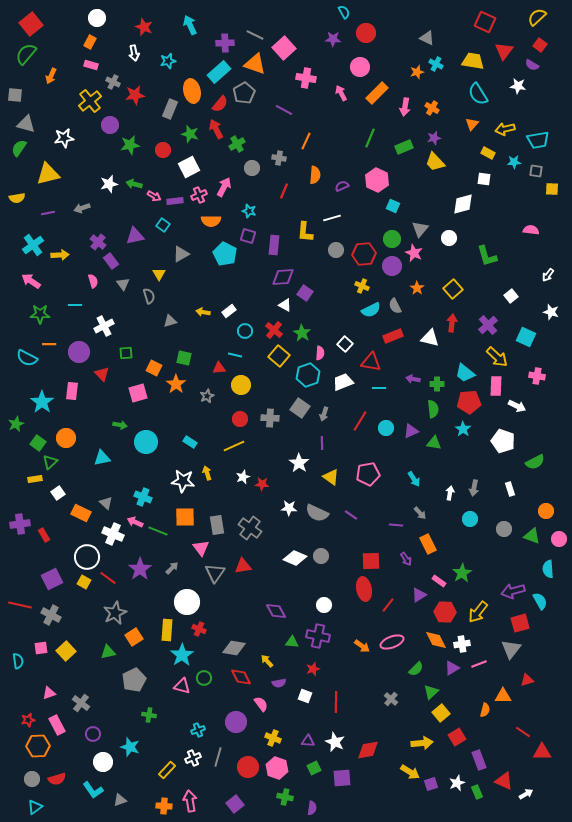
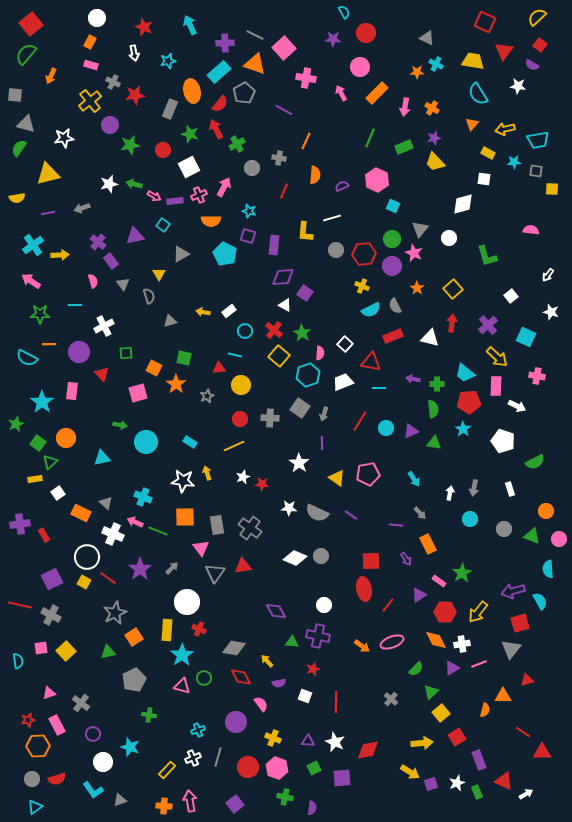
orange star at (417, 72): rotated 16 degrees clockwise
yellow triangle at (331, 477): moved 6 px right, 1 px down
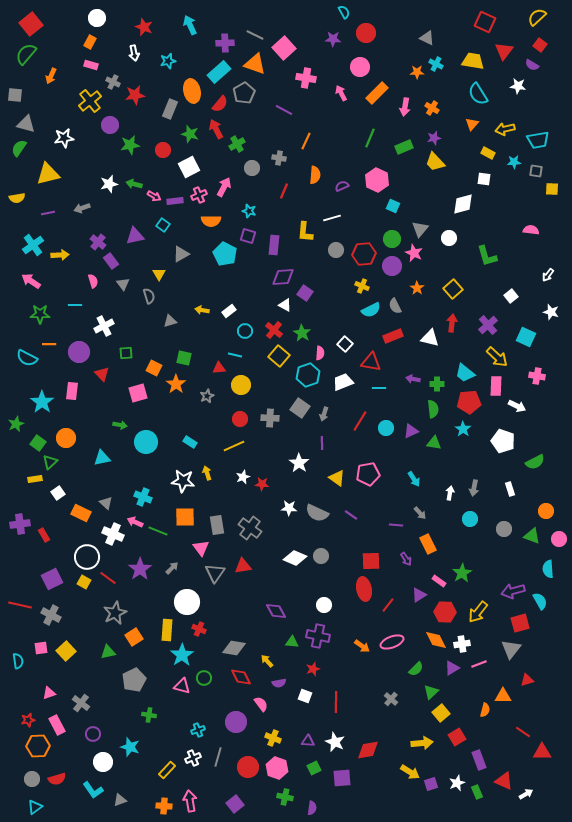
yellow arrow at (203, 312): moved 1 px left, 2 px up
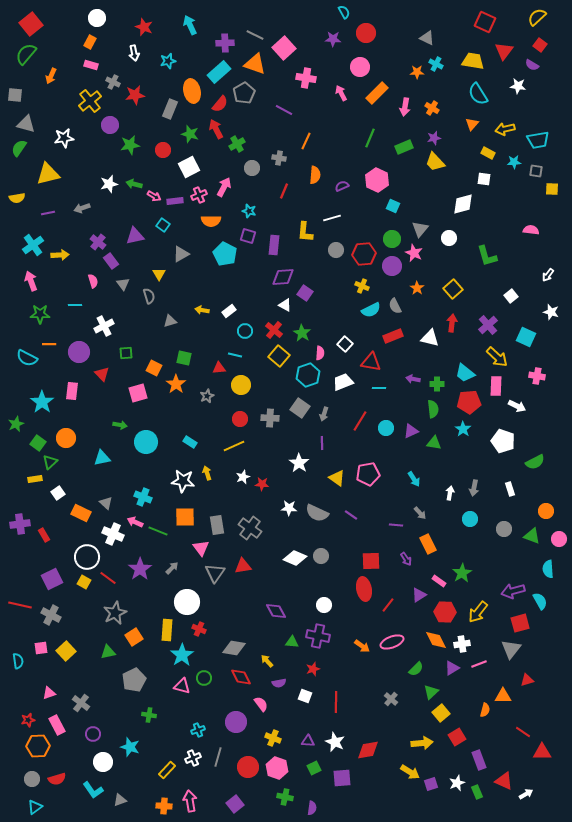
pink arrow at (31, 281): rotated 36 degrees clockwise
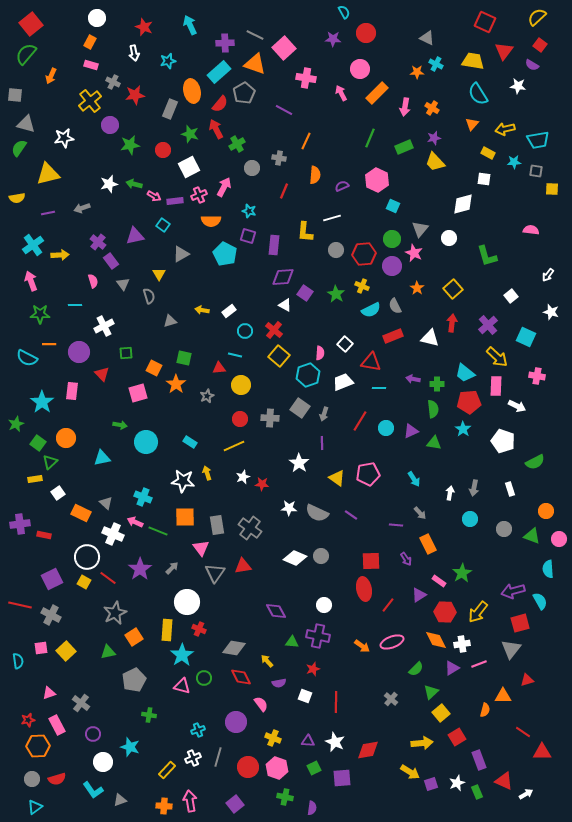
pink circle at (360, 67): moved 2 px down
green star at (302, 333): moved 34 px right, 39 px up
red rectangle at (44, 535): rotated 48 degrees counterclockwise
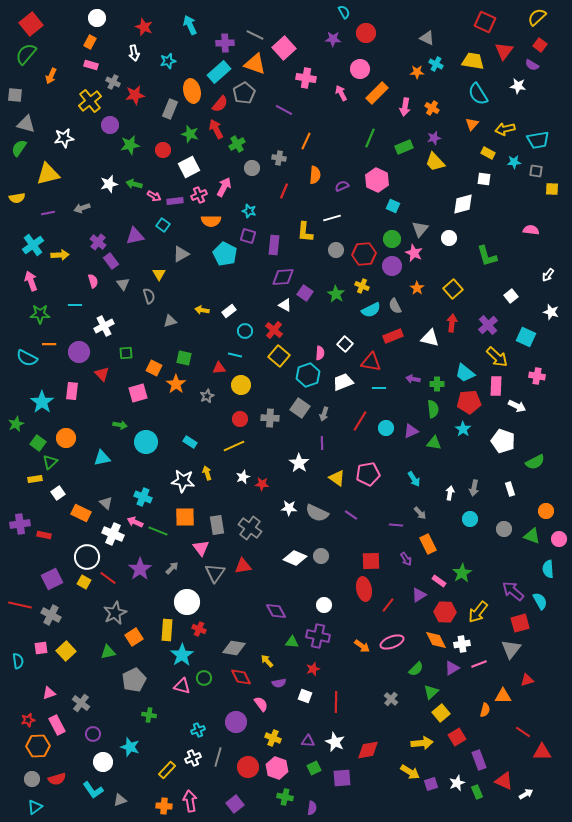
purple arrow at (513, 591): rotated 55 degrees clockwise
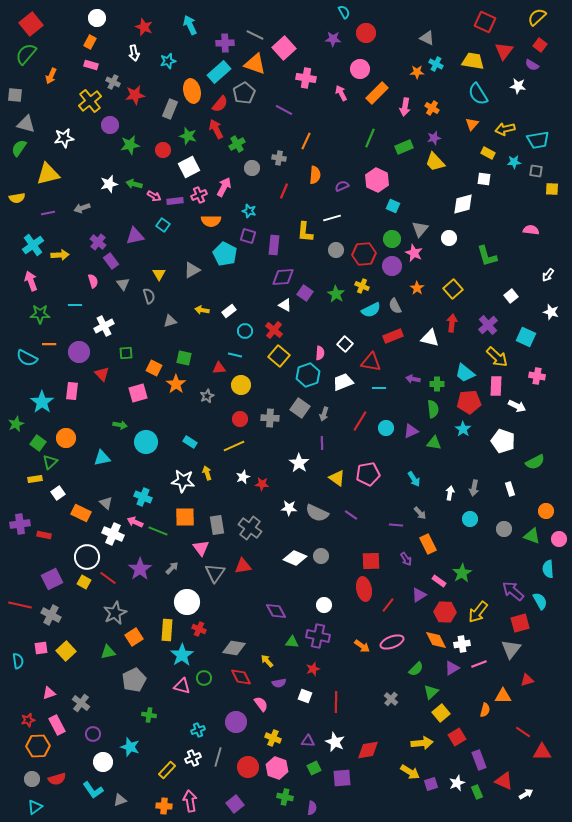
green star at (190, 134): moved 2 px left, 2 px down
gray triangle at (181, 254): moved 11 px right, 16 px down
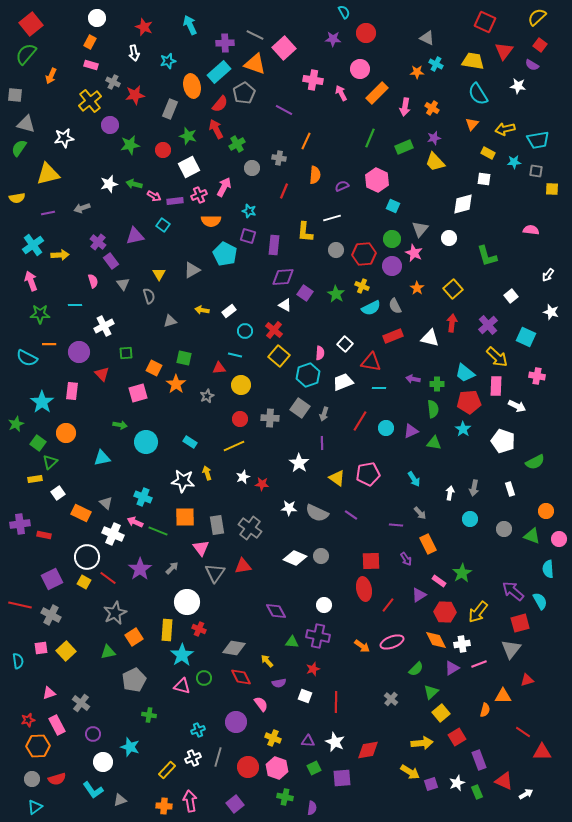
pink cross at (306, 78): moved 7 px right, 2 px down
orange ellipse at (192, 91): moved 5 px up
cyan semicircle at (371, 310): moved 2 px up
orange circle at (66, 438): moved 5 px up
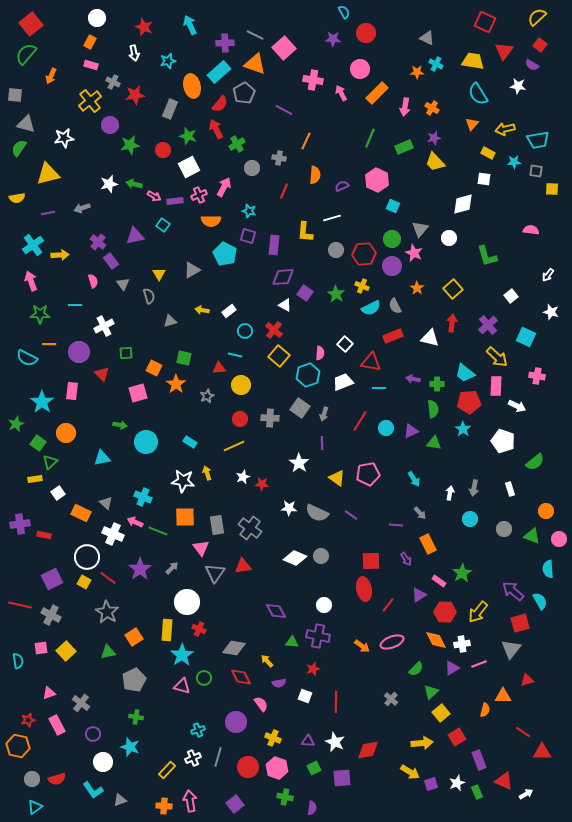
green semicircle at (535, 462): rotated 12 degrees counterclockwise
gray star at (115, 613): moved 8 px left, 1 px up; rotated 15 degrees counterclockwise
green cross at (149, 715): moved 13 px left, 2 px down
orange hexagon at (38, 746): moved 20 px left; rotated 15 degrees clockwise
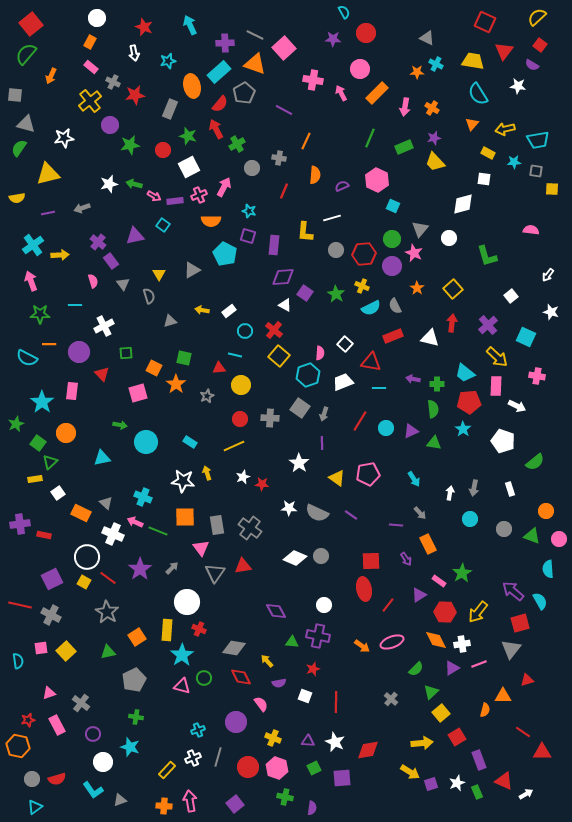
pink rectangle at (91, 65): moved 2 px down; rotated 24 degrees clockwise
orange square at (134, 637): moved 3 px right
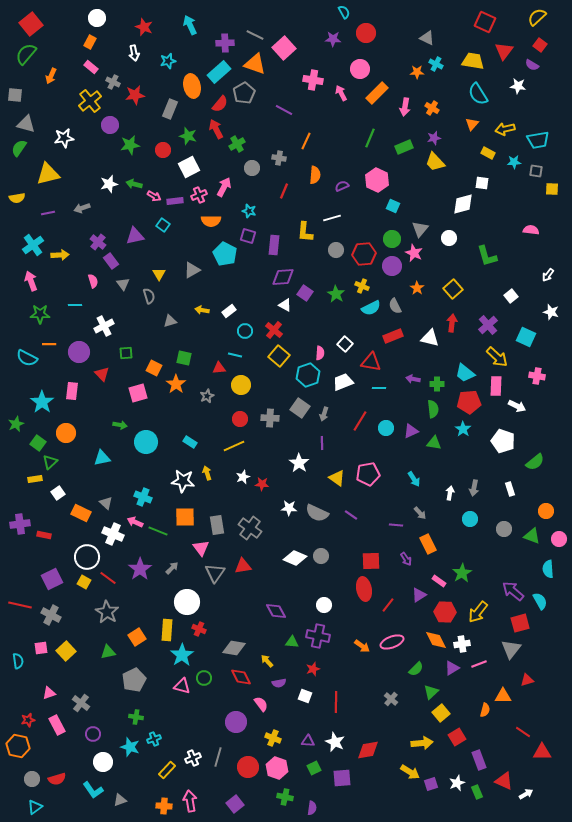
white square at (484, 179): moved 2 px left, 4 px down
cyan cross at (198, 730): moved 44 px left, 9 px down
